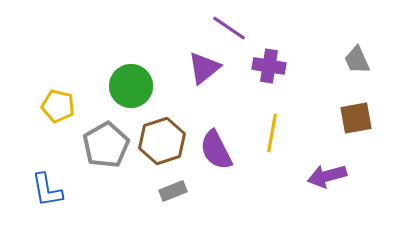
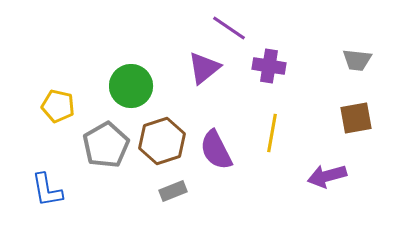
gray trapezoid: rotated 60 degrees counterclockwise
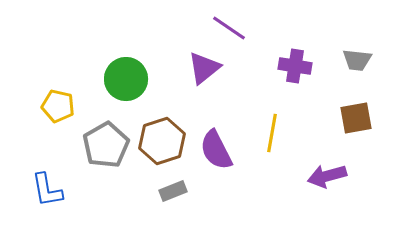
purple cross: moved 26 px right
green circle: moved 5 px left, 7 px up
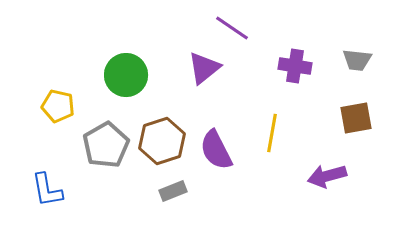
purple line: moved 3 px right
green circle: moved 4 px up
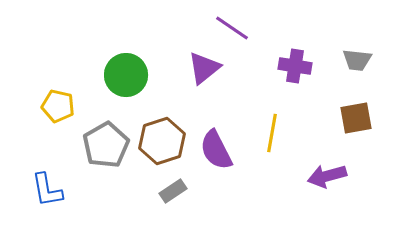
gray rectangle: rotated 12 degrees counterclockwise
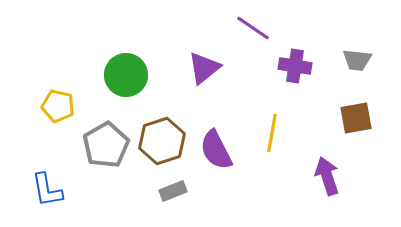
purple line: moved 21 px right
purple arrow: rotated 87 degrees clockwise
gray rectangle: rotated 12 degrees clockwise
